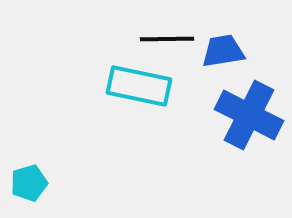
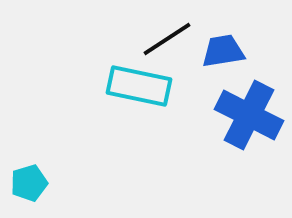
black line: rotated 32 degrees counterclockwise
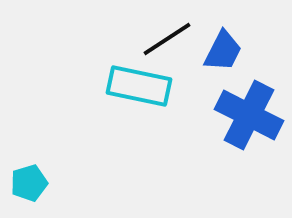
blue trapezoid: rotated 126 degrees clockwise
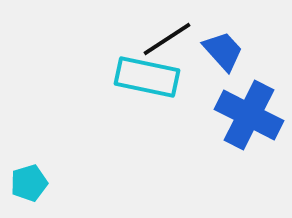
blue trapezoid: rotated 69 degrees counterclockwise
cyan rectangle: moved 8 px right, 9 px up
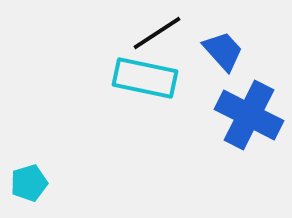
black line: moved 10 px left, 6 px up
cyan rectangle: moved 2 px left, 1 px down
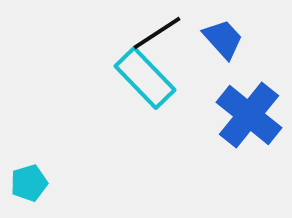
blue trapezoid: moved 12 px up
cyan rectangle: rotated 34 degrees clockwise
blue cross: rotated 12 degrees clockwise
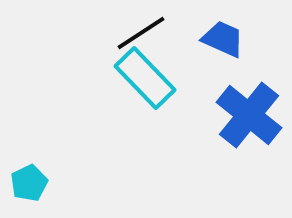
black line: moved 16 px left
blue trapezoid: rotated 24 degrees counterclockwise
cyan pentagon: rotated 9 degrees counterclockwise
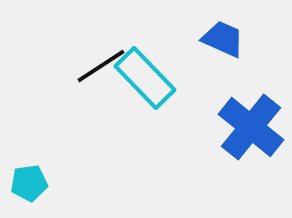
black line: moved 40 px left, 33 px down
blue cross: moved 2 px right, 12 px down
cyan pentagon: rotated 18 degrees clockwise
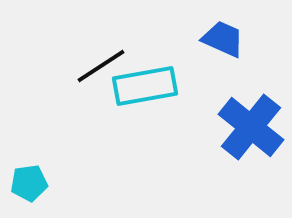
cyan rectangle: moved 8 px down; rotated 56 degrees counterclockwise
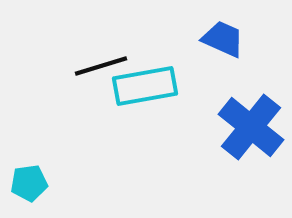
black line: rotated 16 degrees clockwise
